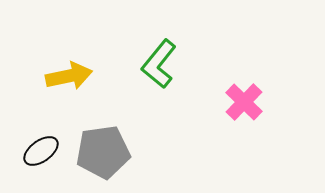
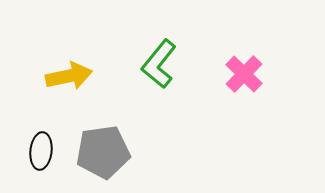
pink cross: moved 28 px up
black ellipse: rotated 48 degrees counterclockwise
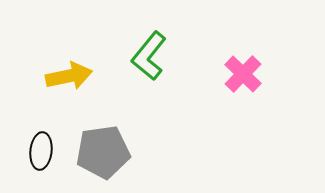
green L-shape: moved 10 px left, 8 px up
pink cross: moved 1 px left
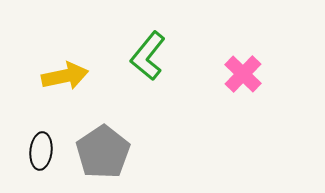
green L-shape: moved 1 px left
yellow arrow: moved 4 px left
gray pentagon: rotated 26 degrees counterclockwise
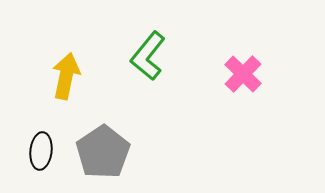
yellow arrow: moved 1 px right; rotated 66 degrees counterclockwise
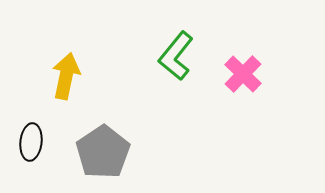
green L-shape: moved 28 px right
black ellipse: moved 10 px left, 9 px up
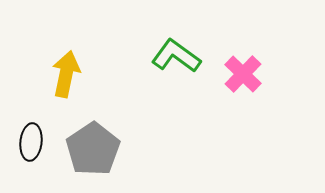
green L-shape: rotated 87 degrees clockwise
yellow arrow: moved 2 px up
gray pentagon: moved 10 px left, 3 px up
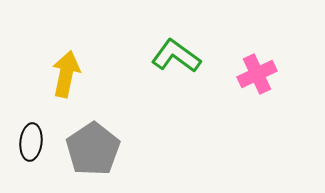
pink cross: moved 14 px right; rotated 21 degrees clockwise
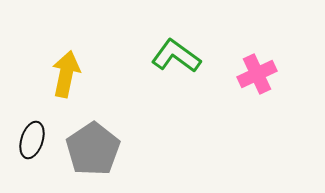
black ellipse: moved 1 px right, 2 px up; rotated 12 degrees clockwise
